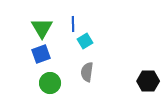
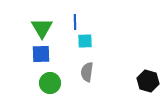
blue line: moved 2 px right, 2 px up
cyan square: rotated 28 degrees clockwise
blue square: rotated 18 degrees clockwise
black hexagon: rotated 15 degrees clockwise
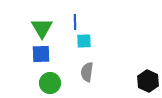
cyan square: moved 1 px left
black hexagon: rotated 10 degrees clockwise
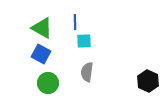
green triangle: rotated 30 degrees counterclockwise
blue square: rotated 30 degrees clockwise
green circle: moved 2 px left
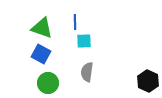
green triangle: rotated 10 degrees counterclockwise
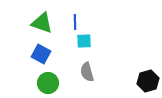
green triangle: moved 5 px up
gray semicircle: rotated 24 degrees counterclockwise
black hexagon: rotated 20 degrees clockwise
